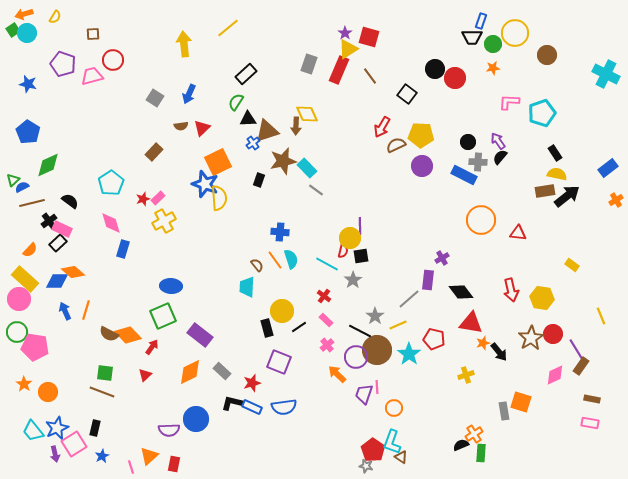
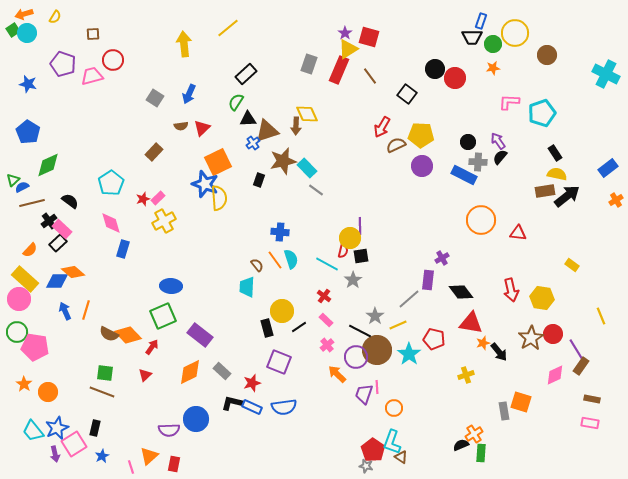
pink rectangle at (62, 229): rotated 18 degrees clockwise
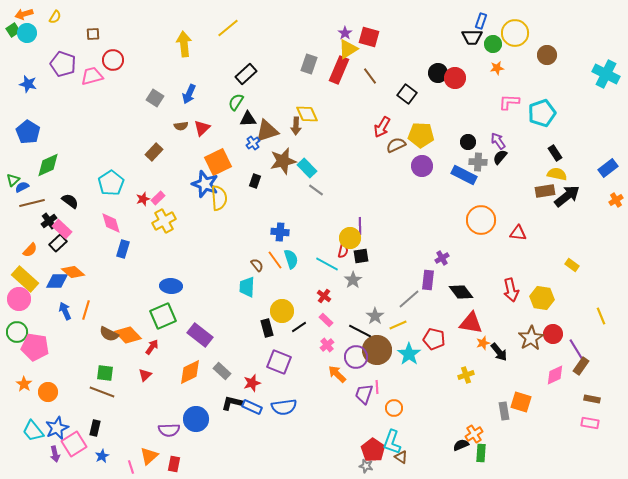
orange star at (493, 68): moved 4 px right
black circle at (435, 69): moved 3 px right, 4 px down
black rectangle at (259, 180): moved 4 px left, 1 px down
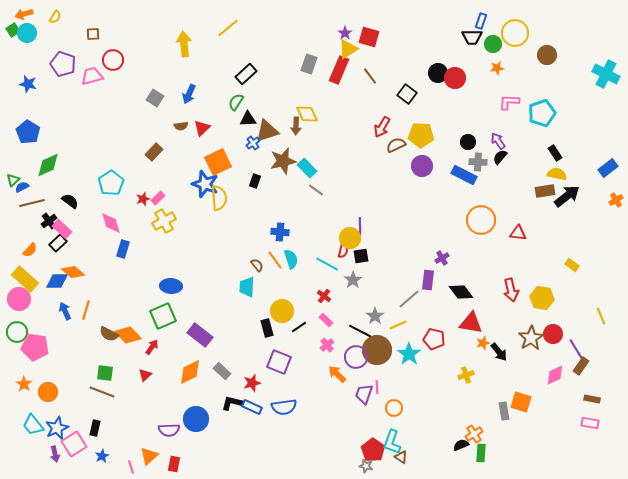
cyan trapezoid at (33, 431): moved 6 px up
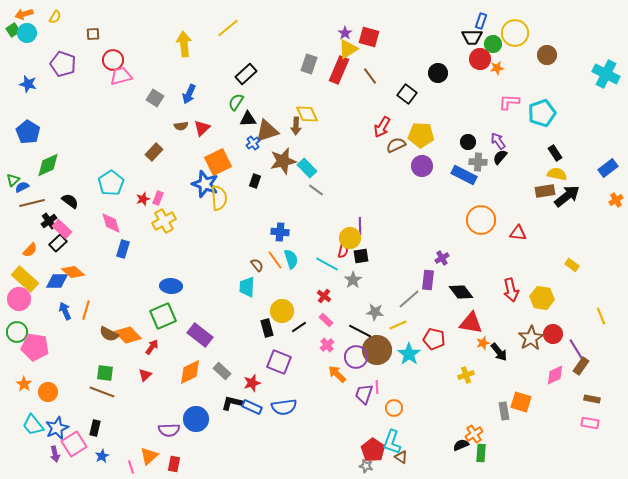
pink trapezoid at (92, 76): moved 29 px right
red circle at (455, 78): moved 25 px right, 19 px up
pink rectangle at (158, 198): rotated 24 degrees counterclockwise
gray star at (375, 316): moved 4 px up; rotated 30 degrees counterclockwise
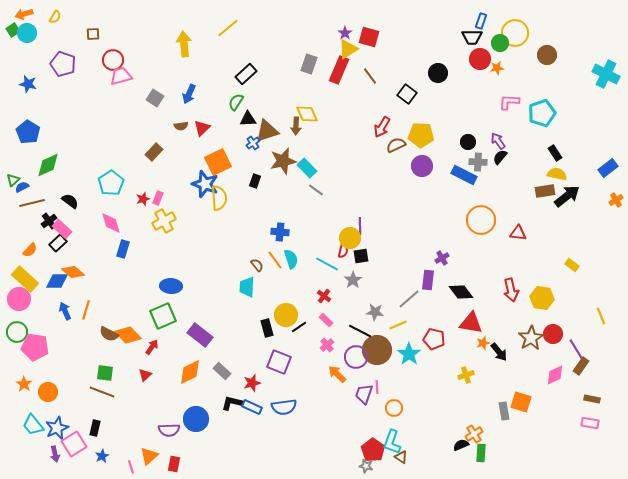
green circle at (493, 44): moved 7 px right, 1 px up
yellow circle at (282, 311): moved 4 px right, 4 px down
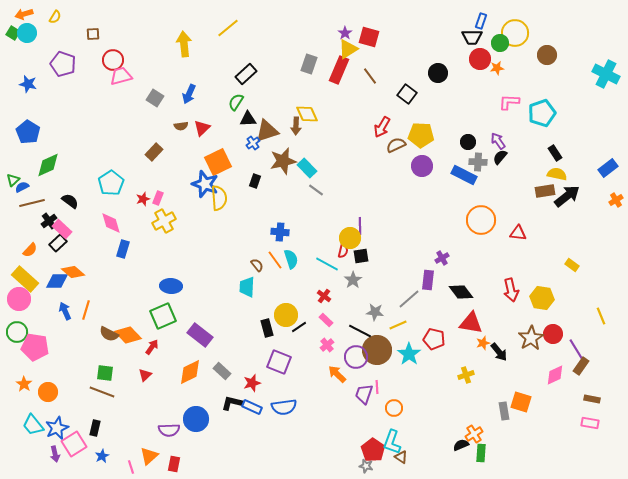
green square at (13, 30): moved 3 px down; rotated 24 degrees counterclockwise
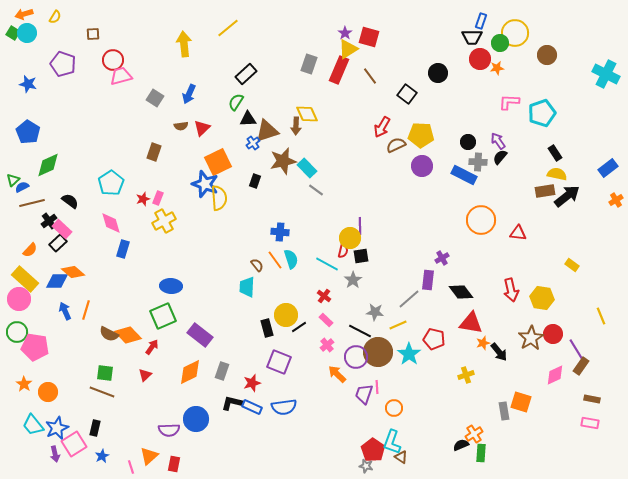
brown rectangle at (154, 152): rotated 24 degrees counterclockwise
brown circle at (377, 350): moved 1 px right, 2 px down
gray rectangle at (222, 371): rotated 66 degrees clockwise
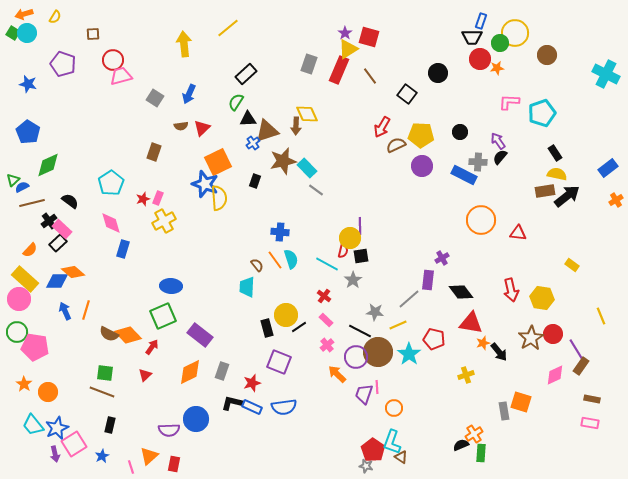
black circle at (468, 142): moved 8 px left, 10 px up
black rectangle at (95, 428): moved 15 px right, 3 px up
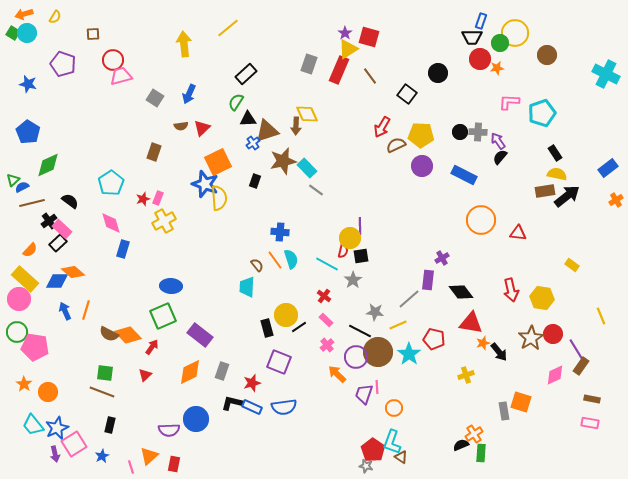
gray cross at (478, 162): moved 30 px up
